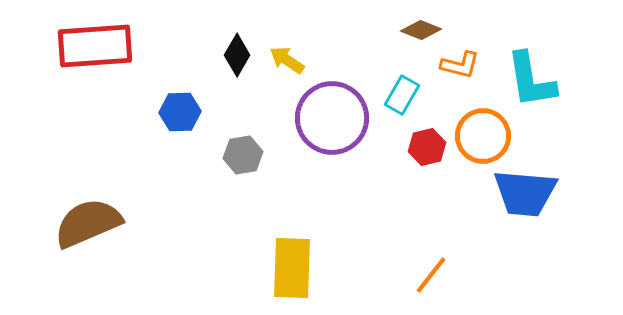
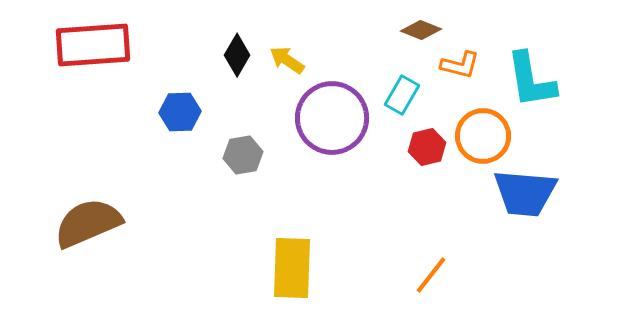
red rectangle: moved 2 px left, 1 px up
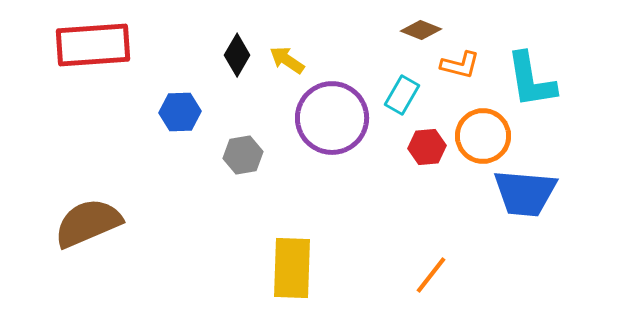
red hexagon: rotated 9 degrees clockwise
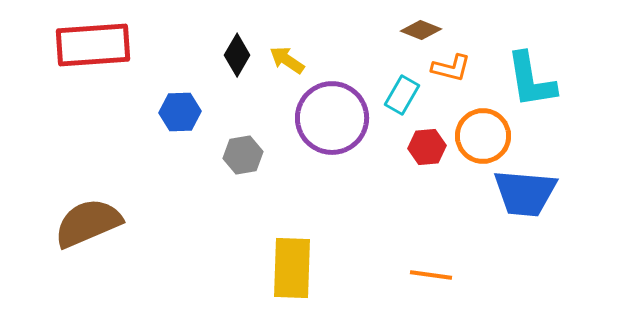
orange L-shape: moved 9 px left, 3 px down
orange line: rotated 60 degrees clockwise
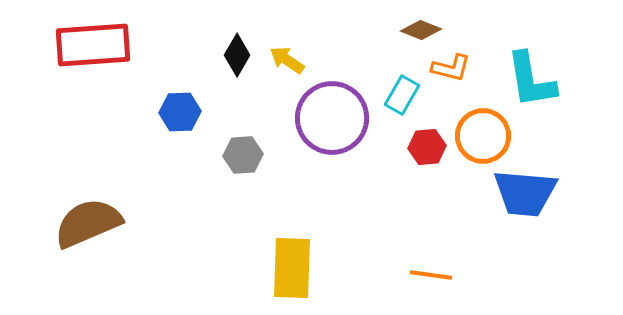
gray hexagon: rotated 6 degrees clockwise
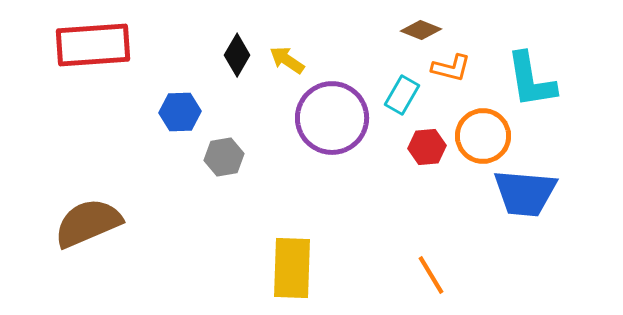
gray hexagon: moved 19 px left, 2 px down; rotated 6 degrees counterclockwise
orange line: rotated 51 degrees clockwise
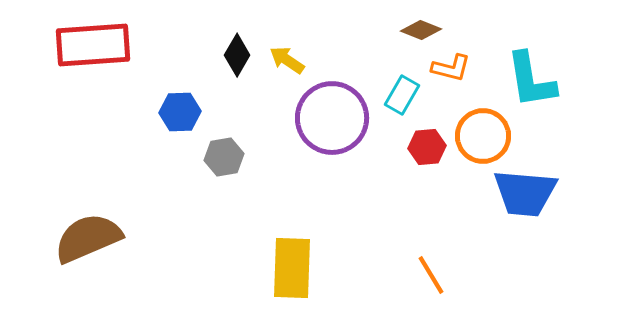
brown semicircle: moved 15 px down
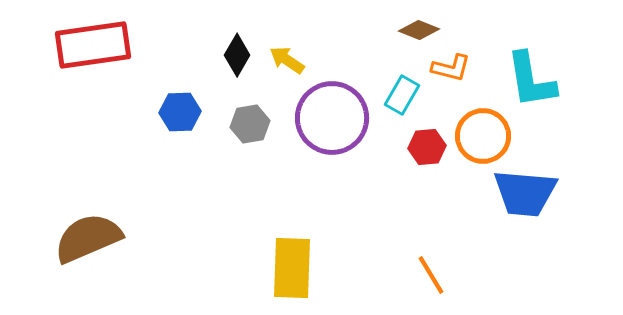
brown diamond: moved 2 px left
red rectangle: rotated 4 degrees counterclockwise
gray hexagon: moved 26 px right, 33 px up
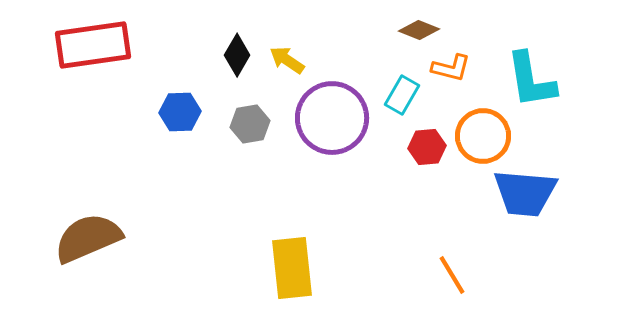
yellow rectangle: rotated 8 degrees counterclockwise
orange line: moved 21 px right
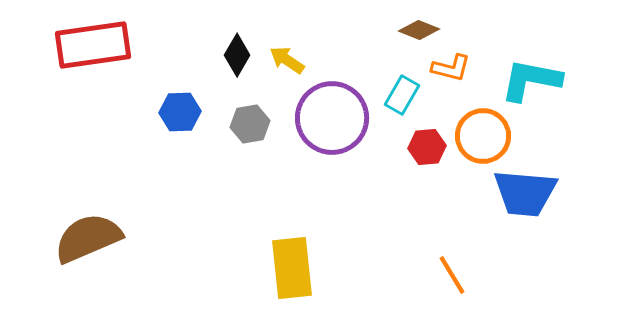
cyan L-shape: rotated 110 degrees clockwise
